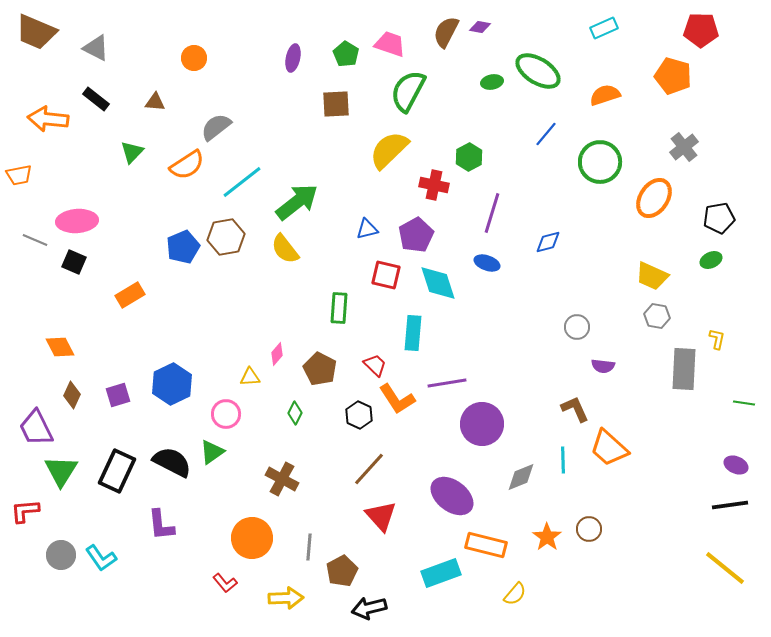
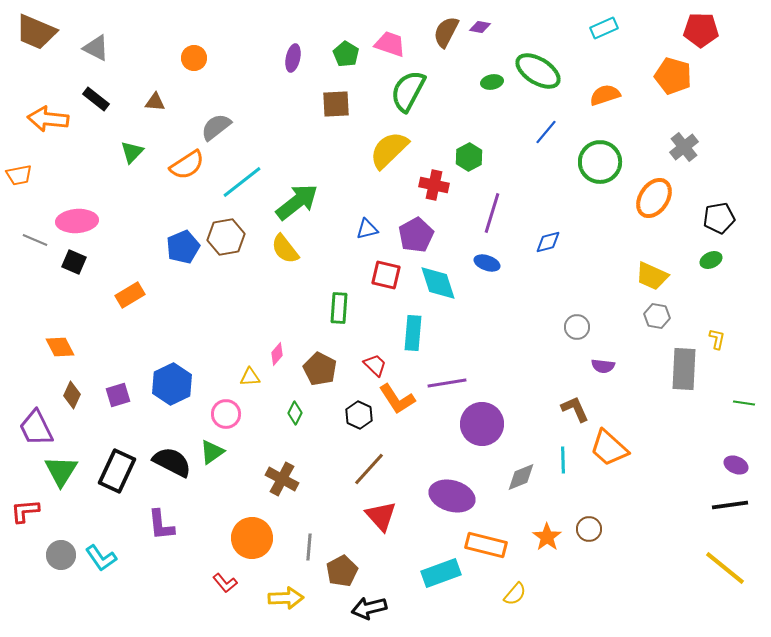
blue line at (546, 134): moved 2 px up
purple ellipse at (452, 496): rotated 21 degrees counterclockwise
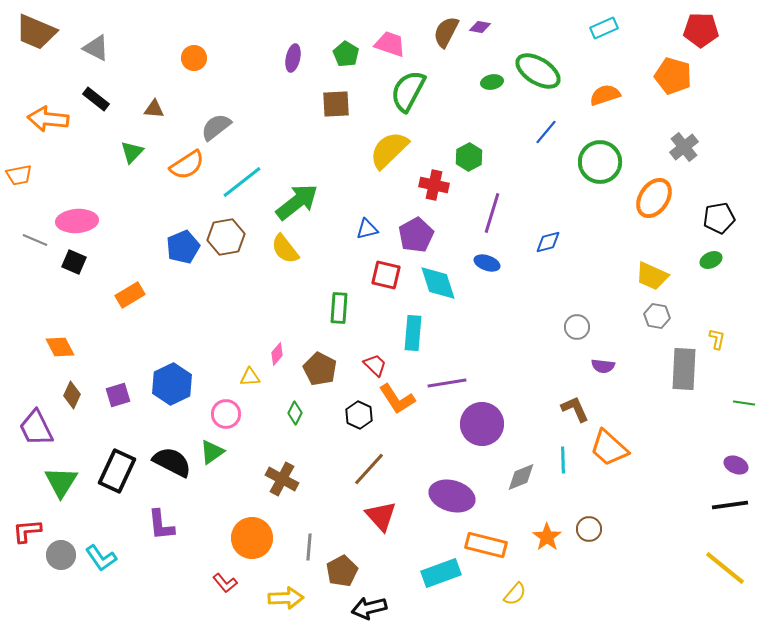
brown triangle at (155, 102): moved 1 px left, 7 px down
green triangle at (61, 471): moved 11 px down
red L-shape at (25, 511): moved 2 px right, 20 px down
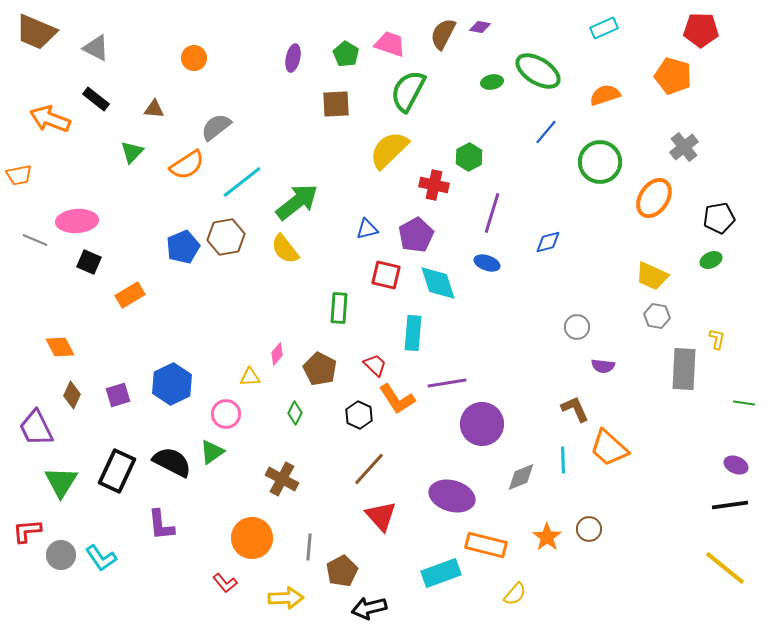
brown semicircle at (446, 32): moved 3 px left, 2 px down
orange arrow at (48, 119): moved 2 px right; rotated 15 degrees clockwise
black square at (74, 262): moved 15 px right
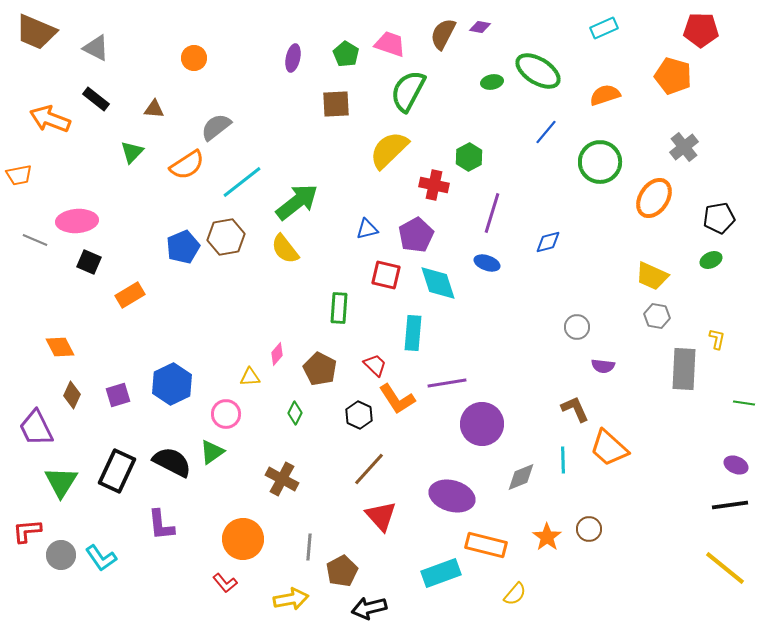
orange circle at (252, 538): moved 9 px left, 1 px down
yellow arrow at (286, 598): moved 5 px right, 1 px down; rotated 8 degrees counterclockwise
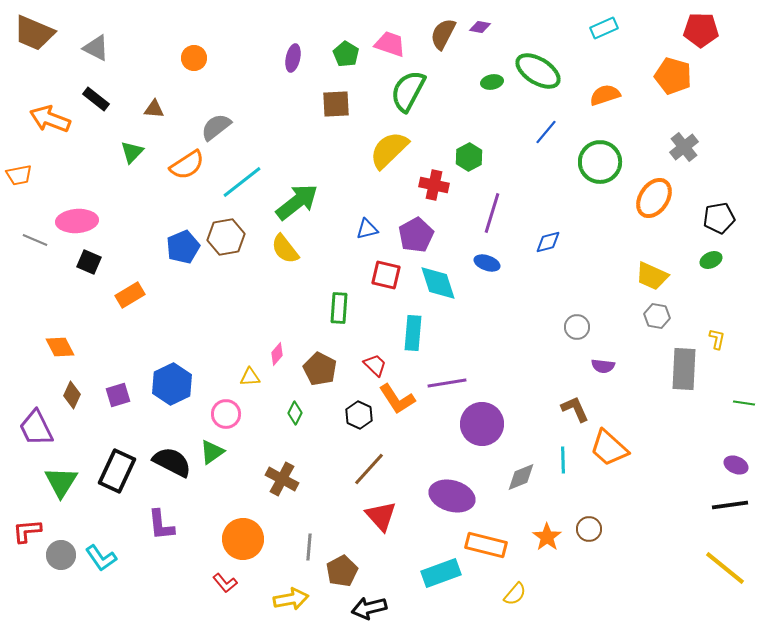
brown trapezoid at (36, 32): moved 2 px left, 1 px down
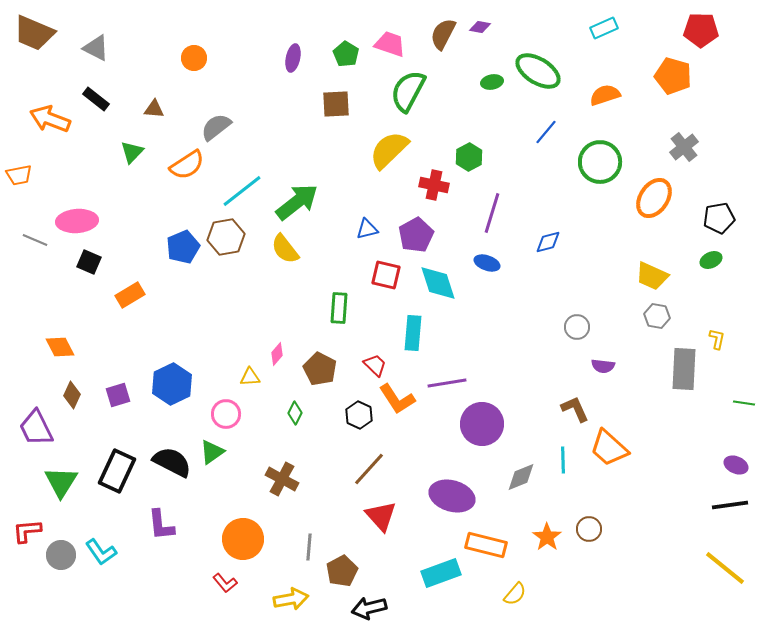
cyan line at (242, 182): moved 9 px down
cyan L-shape at (101, 558): moved 6 px up
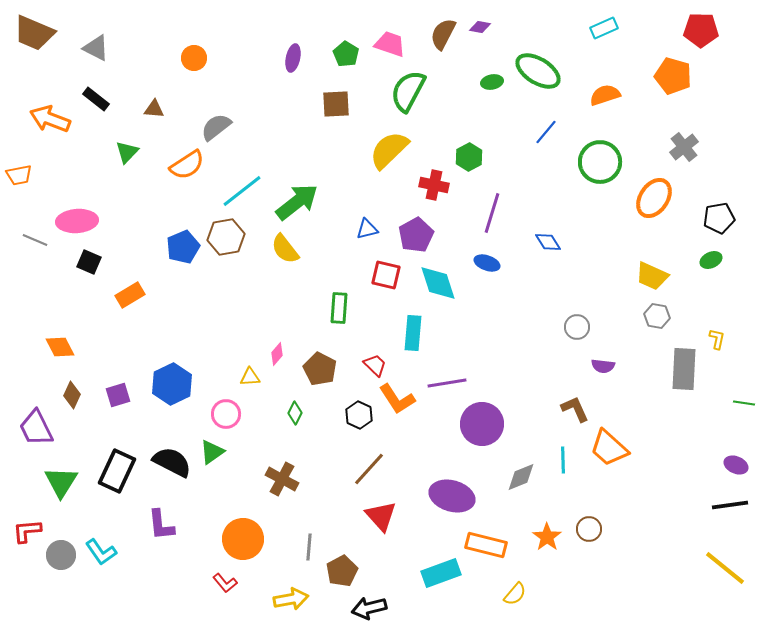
green triangle at (132, 152): moved 5 px left
blue diamond at (548, 242): rotated 72 degrees clockwise
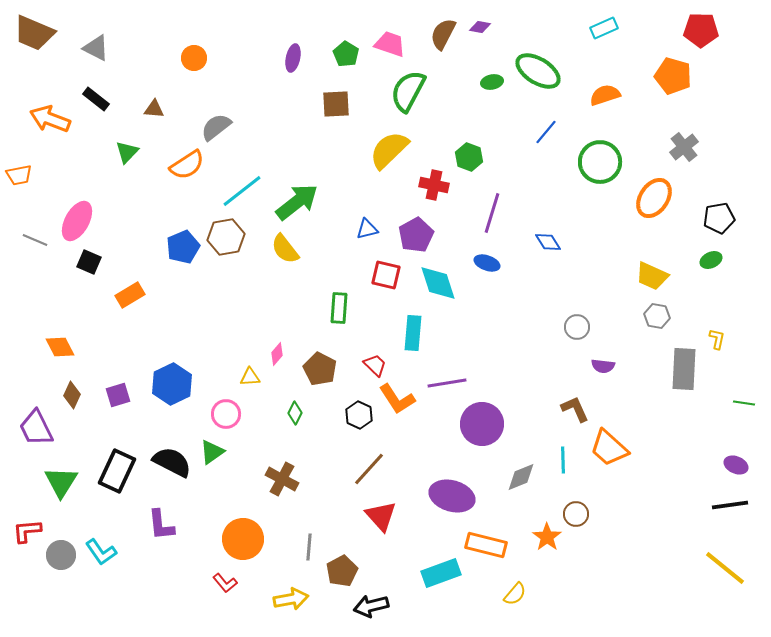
green hexagon at (469, 157): rotated 12 degrees counterclockwise
pink ellipse at (77, 221): rotated 57 degrees counterclockwise
brown circle at (589, 529): moved 13 px left, 15 px up
black arrow at (369, 608): moved 2 px right, 2 px up
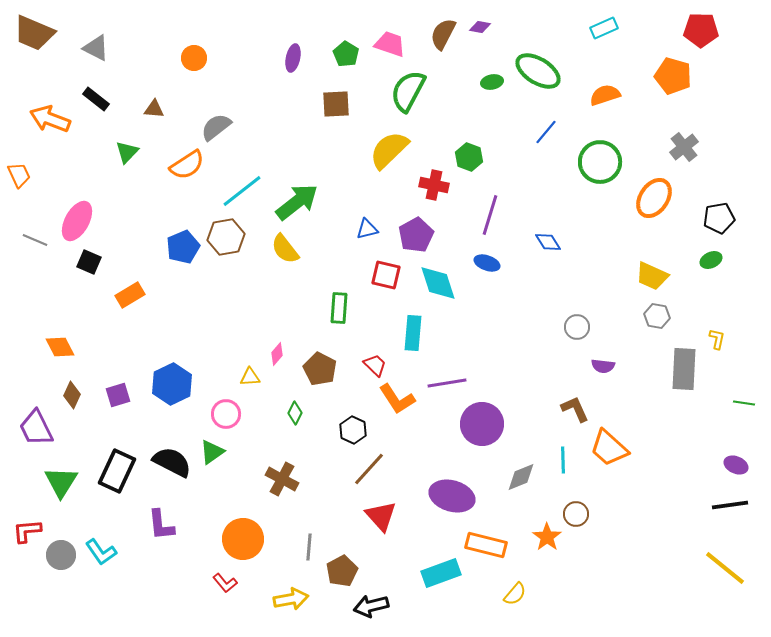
orange trapezoid at (19, 175): rotated 104 degrees counterclockwise
purple line at (492, 213): moved 2 px left, 2 px down
black hexagon at (359, 415): moved 6 px left, 15 px down
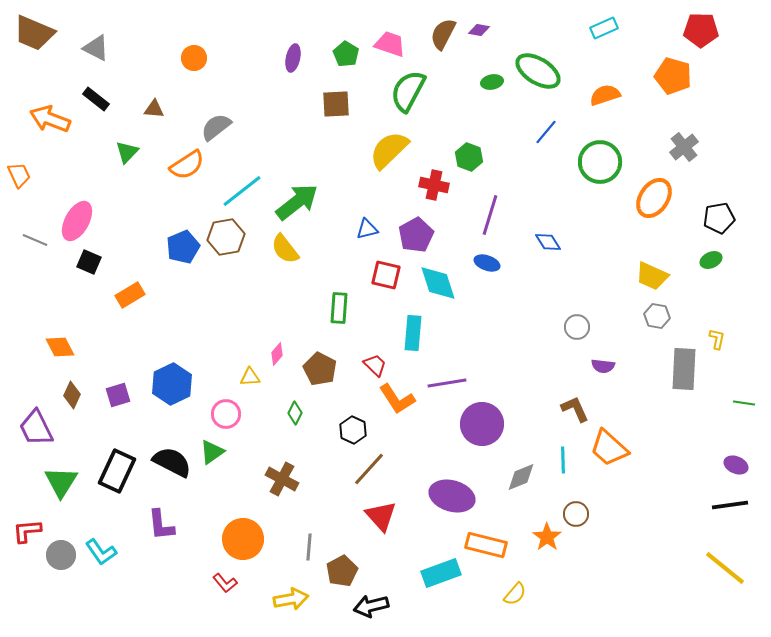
purple diamond at (480, 27): moved 1 px left, 3 px down
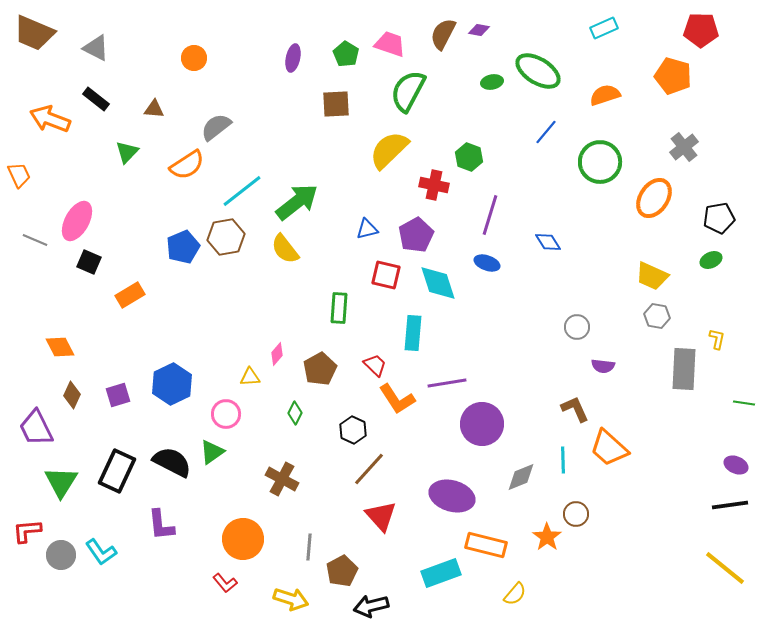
brown pentagon at (320, 369): rotated 16 degrees clockwise
yellow arrow at (291, 599): rotated 28 degrees clockwise
